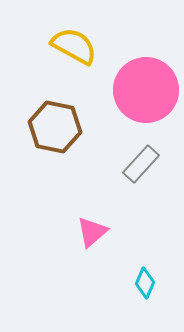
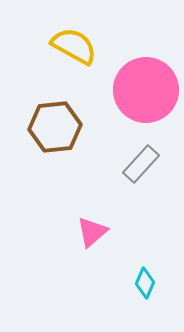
brown hexagon: rotated 18 degrees counterclockwise
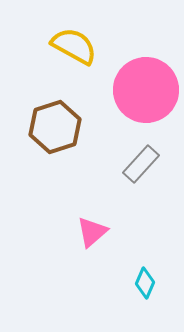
brown hexagon: rotated 12 degrees counterclockwise
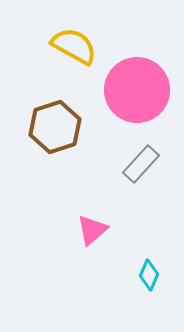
pink circle: moved 9 px left
pink triangle: moved 2 px up
cyan diamond: moved 4 px right, 8 px up
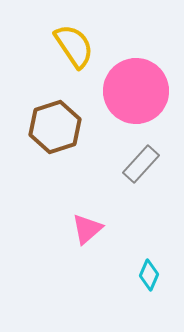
yellow semicircle: rotated 27 degrees clockwise
pink circle: moved 1 px left, 1 px down
pink triangle: moved 5 px left, 1 px up
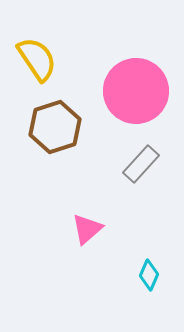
yellow semicircle: moved 37 px left, 13 px down
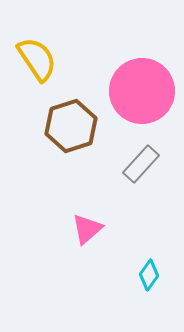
pink circle: moved 6 px right
brown hexagon: moved 16 px right, 1 px up
cyan diamond: rotated 12 degrees clockwise
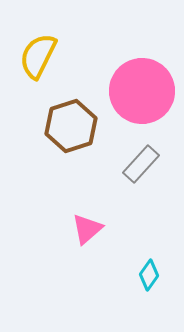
yellow semicircle: moved 1 px right, 3 px up; rotated 120 degrees counterclockwise
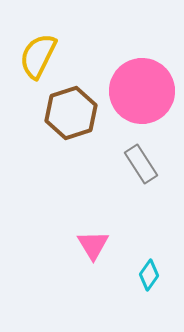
brown hexagon: moved 13 px up
gray rectangle: rotated 75 degrees counterclockwise
pink triangle: moved 6 px right, 16 px down; rotated 20 degrees counterclockwise
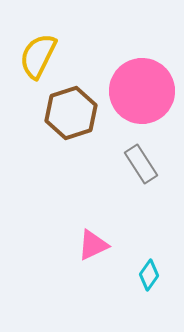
pink triangle: rotated 36 degrees clockwise
